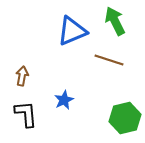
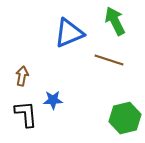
blue triangle: moved 3 px left, 2 px down
blue star: moved 11 px left; rotated 24 degrees clockwise
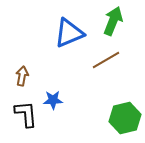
green arrow: moved 2 px left; rotated 48 degrees clockwise
brown line: moved 3 px left; rotated 48 degrees counterclockwise
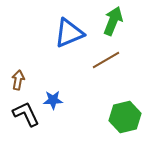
brown arrow: moved 4 px left, 4 px down
black L-shape: rotated 20 degrees counterclockwise
green hexagon: moved 1 px up
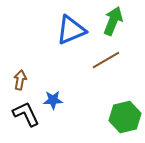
blue triangle: moved 2 px right, 3 px up
brown arrow: moved 2 px right
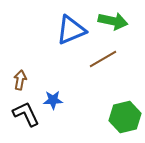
green arrow: rotated 80 degrees clockwise
brown line: moved 3 px left, 1 px up
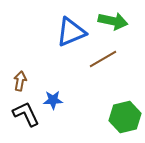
blue triangle: moved 2 px down
brown arrow: moved 1 px down
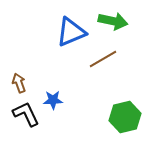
brown arrow: moved 1 px left, 2 px down; rotated 30 degrees counterclockwise
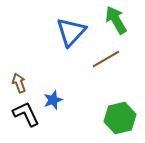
green arrow: moved 3 px right, 1 px up; rotated 132 degrees counterclockwise
blue triangle: rotated 24 degrees counterclockwise
brown line: moved 3 px right
blue star: rotated 18 degrees counterclockwise
green hexagon: moved 5 px left, 1 px down
